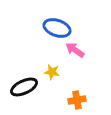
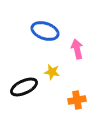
blue ellipse: moved 12 px left, 3 px down
pink arrow: moved 2 px right, 1 px up; rotated 42 degrees clockwise
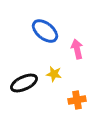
blue ellipse: rotated 20 degrees clockwise
yellow star: moved 2 px right, 2 px down
black ellipse: moved 4 px up
